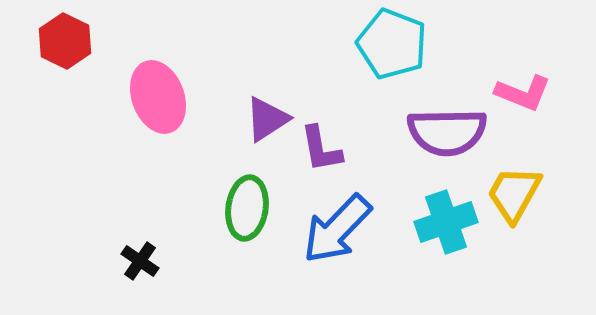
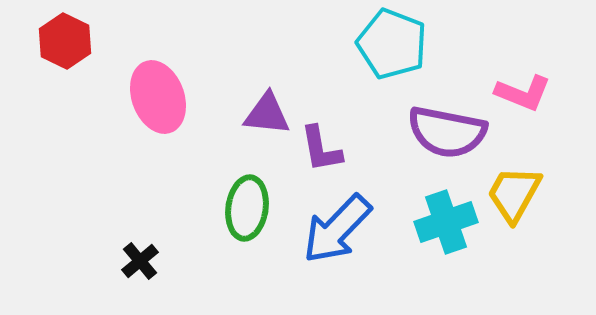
purple triangle: moved 5 px up; rotated 39 degrees clockwise
purple semicircle: rotated 12 degrees clockwise
black cross: rotated 15 degrees clockwise
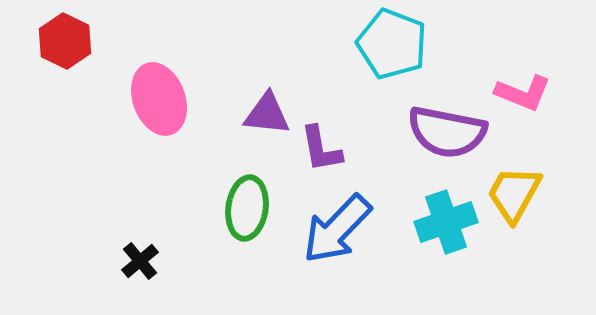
pink ellipse: moved 1 px right, 2 px down
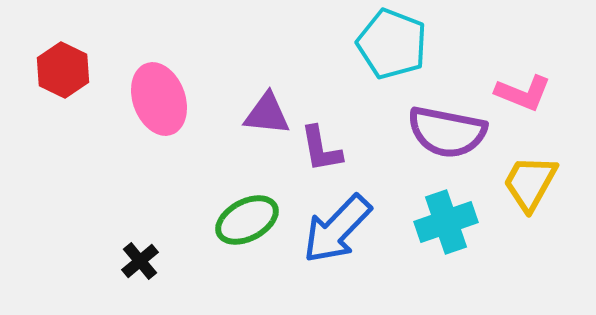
red hexagon: moved 2 px left, 29 px down
yellow trapezoid: moved 16 px right, 11 px up
green ellipse: moved 12 px down; rotated 54 degrees clockwise
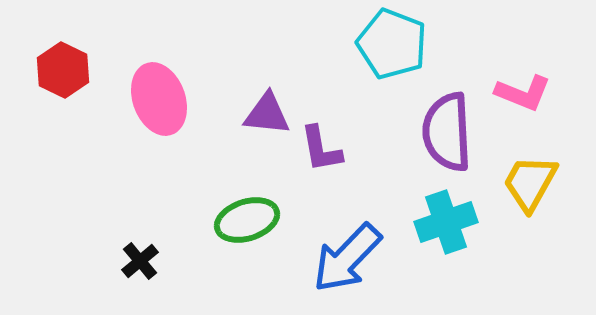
purple semicircle: rotated 76 degrees clockwise
green ellipse: rotated 10 degrees clockwise
blue arrow: moved 10 px right, 29 px down
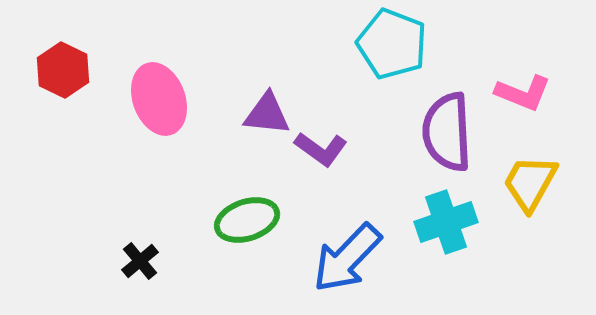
purple L-shape: rotated 44 degrees counterclockwise
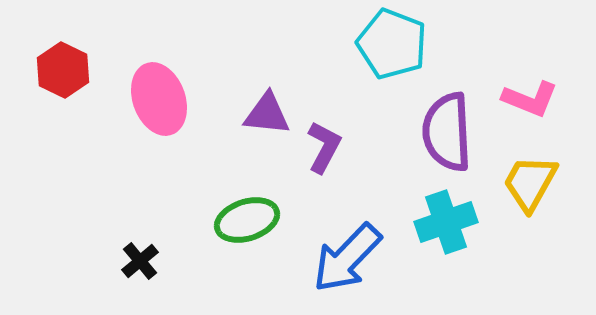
pink L-shape: moved 7 px right, 6 px down
purple L-shape: moved 3 px right, 2 px up; rotated 98 degrees counterclockwise
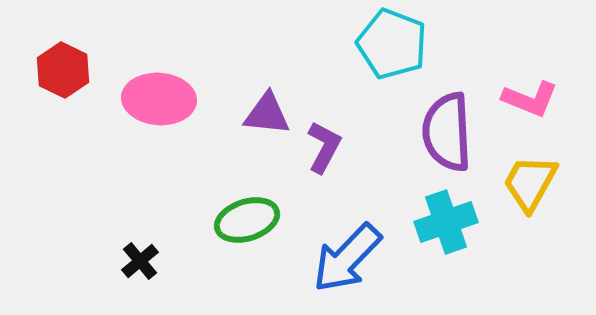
pink ellipse: rotated 66 degrees counterclockwise
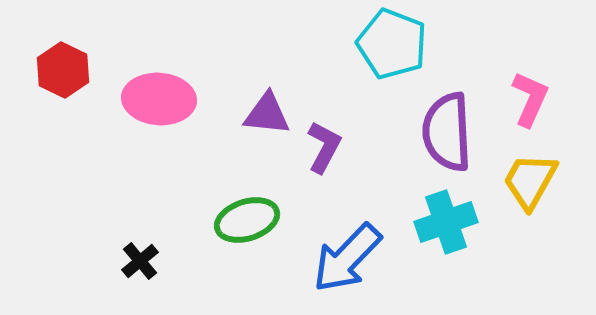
pink L-shape: rotated 88 degrees counterclockwise
yellow trapezoid: moved 2 px up
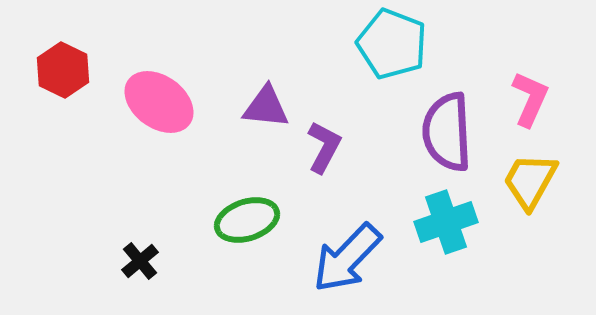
pink ellipse: moved 3 px down; rotated 32 degrees clockwise
purple triangle: moved 1 px left, 7 px up
